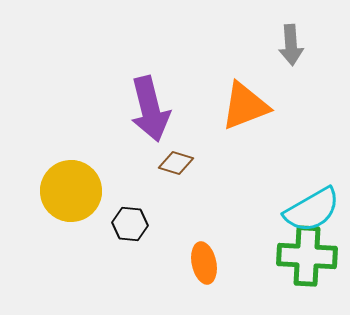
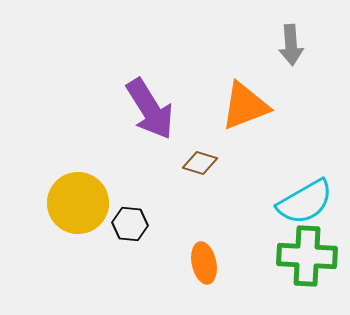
purple arrow: rotated 18 degrees counterclockwise
brown diamond: moved 24 px right
yellow circle: moved 7 px right, 12 px down
cyan semicircle: moved 7 px left, 8 px up
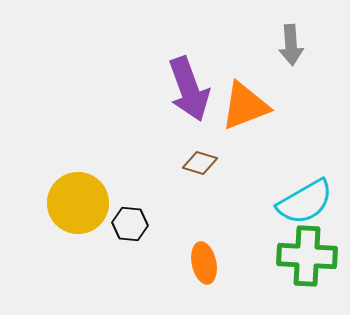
purple arrow: moved 39 px right, 20 px up; rotated 12 degrees clockwise
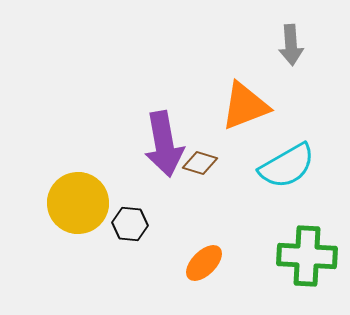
purple arrow: moved 25 px left, 55 px down; rotated 10 degrees clockwise
cyan semicircle: moved 18 px left, 36 px up
orange ellipse: rotated 57 degrees clockwise
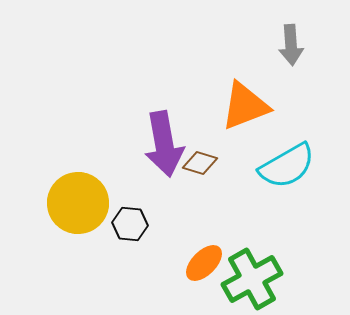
green cross: moved 55 px left, 23 px down; rotated 32 degrees counterclockwise
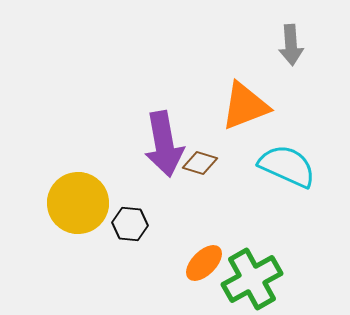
cyan semicircle: rotated 126 degrees counterclockwise
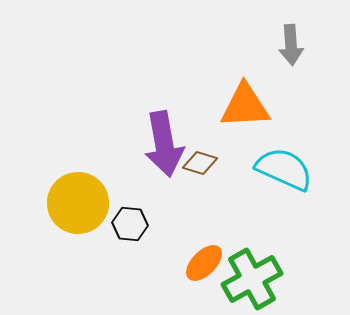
orange triangle: rotated 18 degrees clockwise
cyan semicircle: moved 3 px left, 3 px down
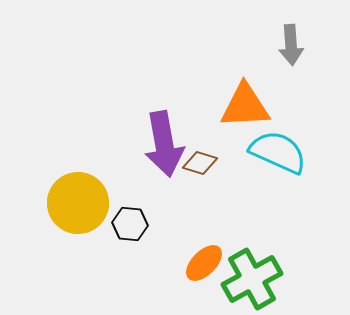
cyan semicircle: moved 6 px left, 17 px up
